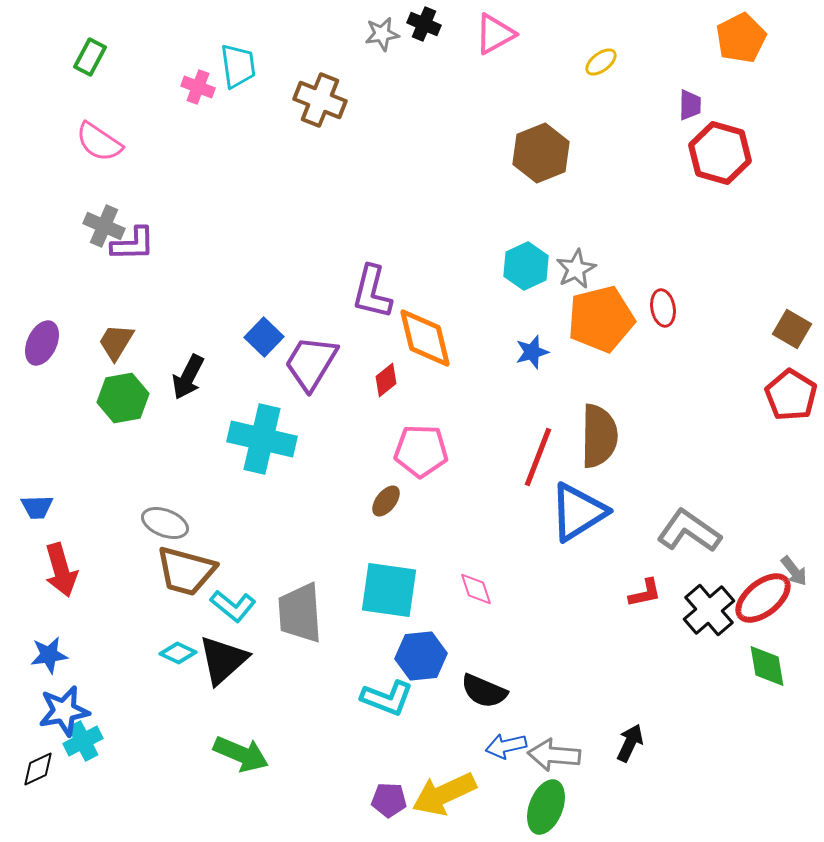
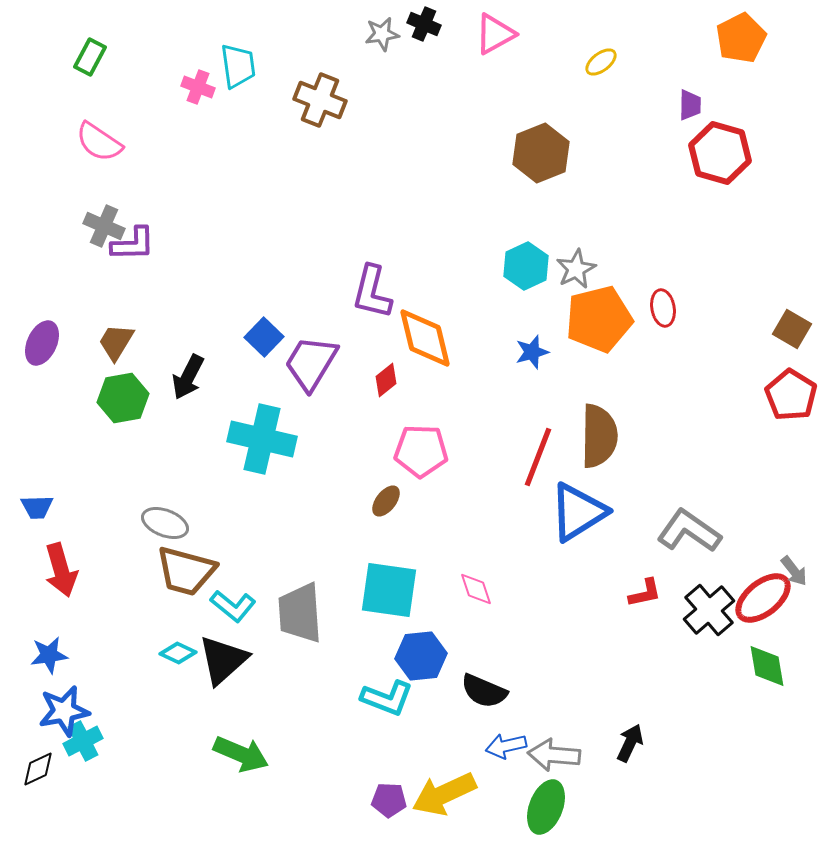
orange pentagon at (601, 319): moved 2 px left
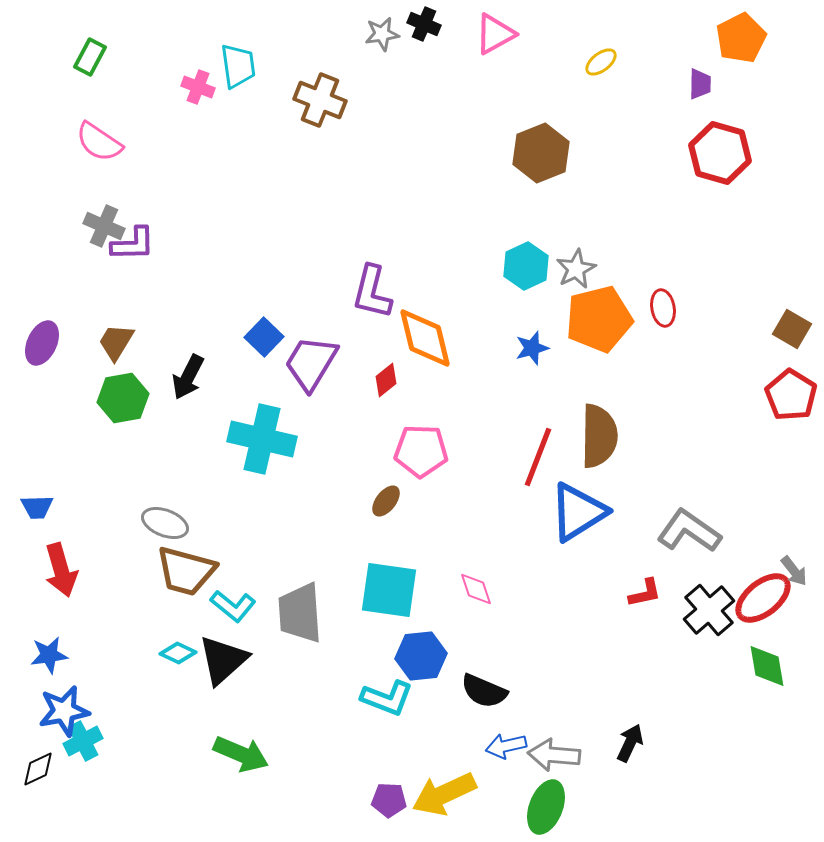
purple trapezoid at (690, 105): moved 10 px right, 21 px up
blue star at (532, 352): moved 4 px up
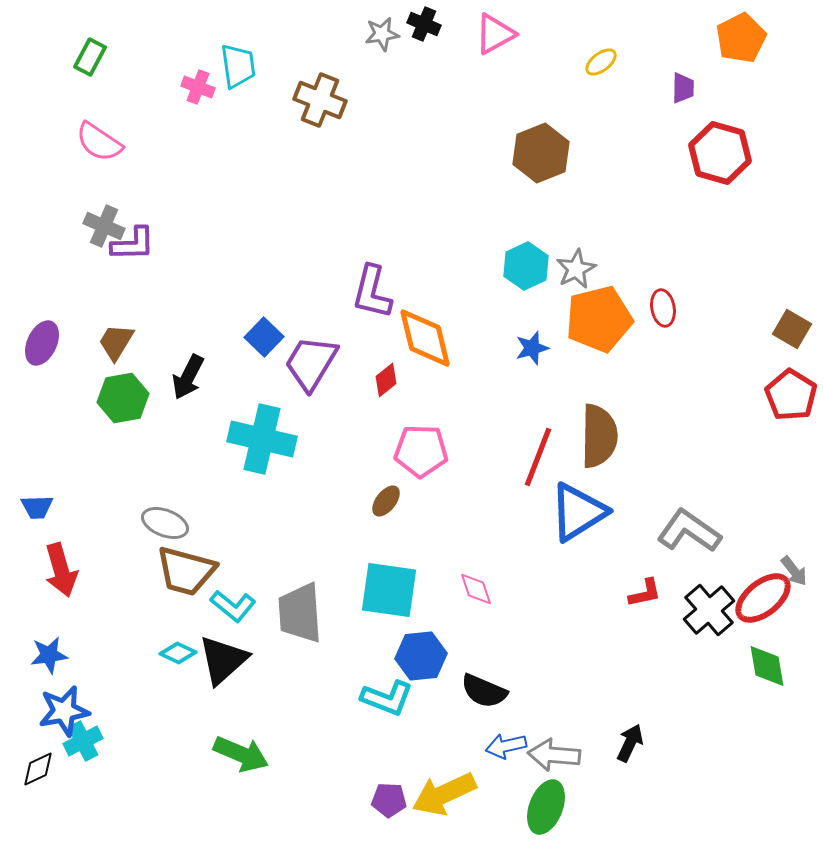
purple trapezoid at (700, 84): moved 17 px left, 4 px down
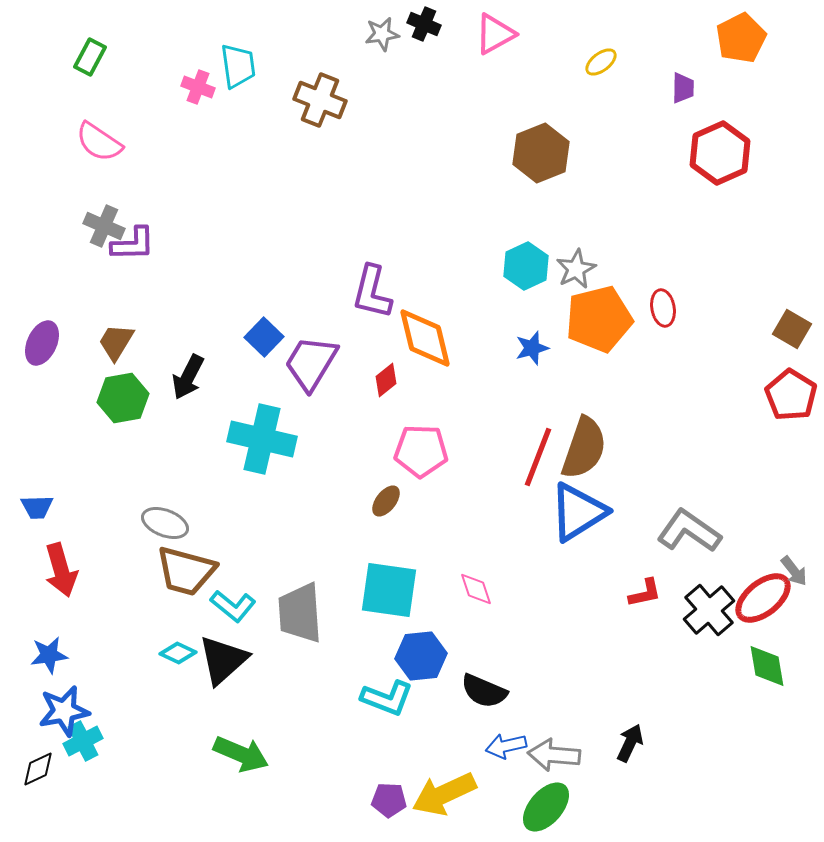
red hexagon at (720, 153): rotated 20 degrees clockwise
brown semicircle at (599, 436): moved 15 px left, 12 px down; rotated 18 degrees clockwise
green ellipse at (546, 807): rotated 20 degrees clockwise
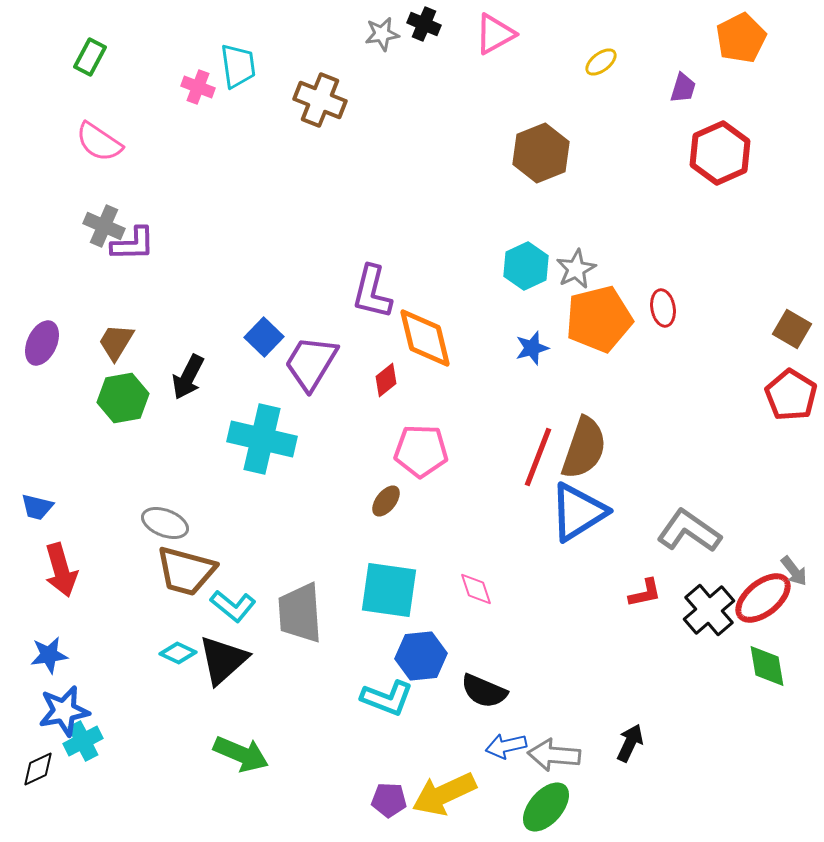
purple trapezoid at (683, 88): rotated 16 degrees clockwise
blue trapezoid at (37, 507): rotated 16 degrees clockwise
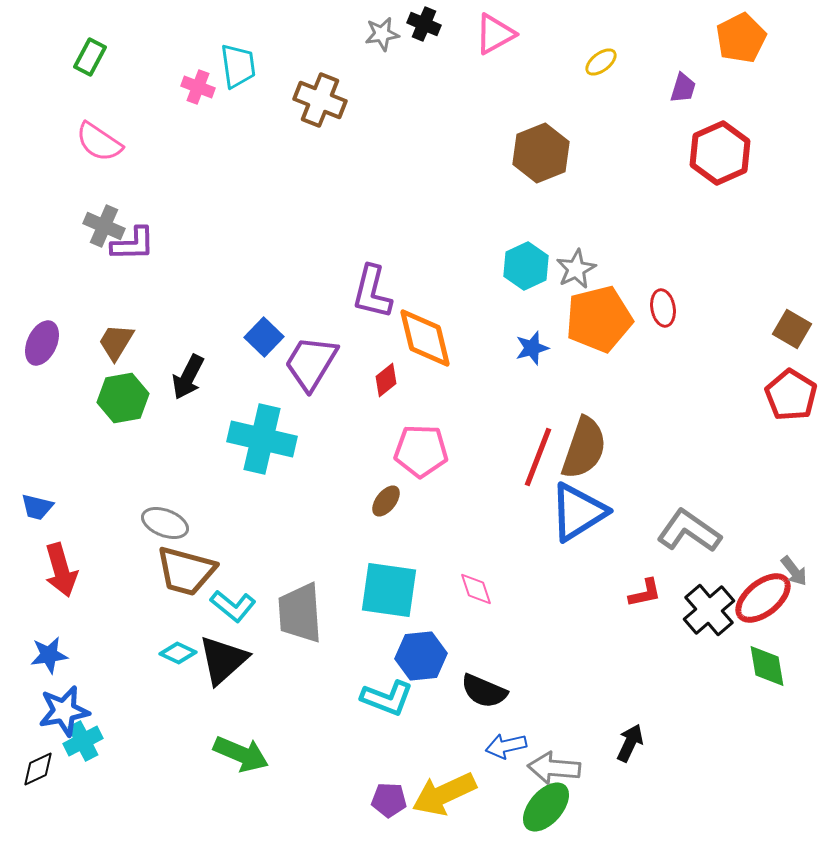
gray arrow at (554, 755): moved 13 px down
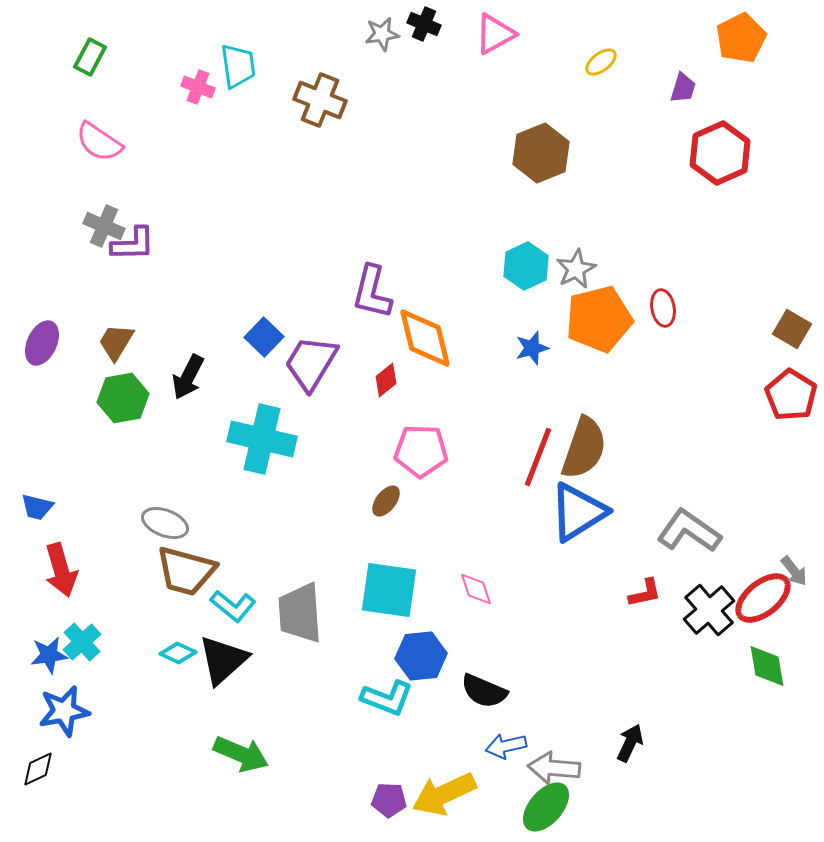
cyan cross at (83, 741): moved 1 px left, 99 px up; rotated 15 degrees counterclockwise
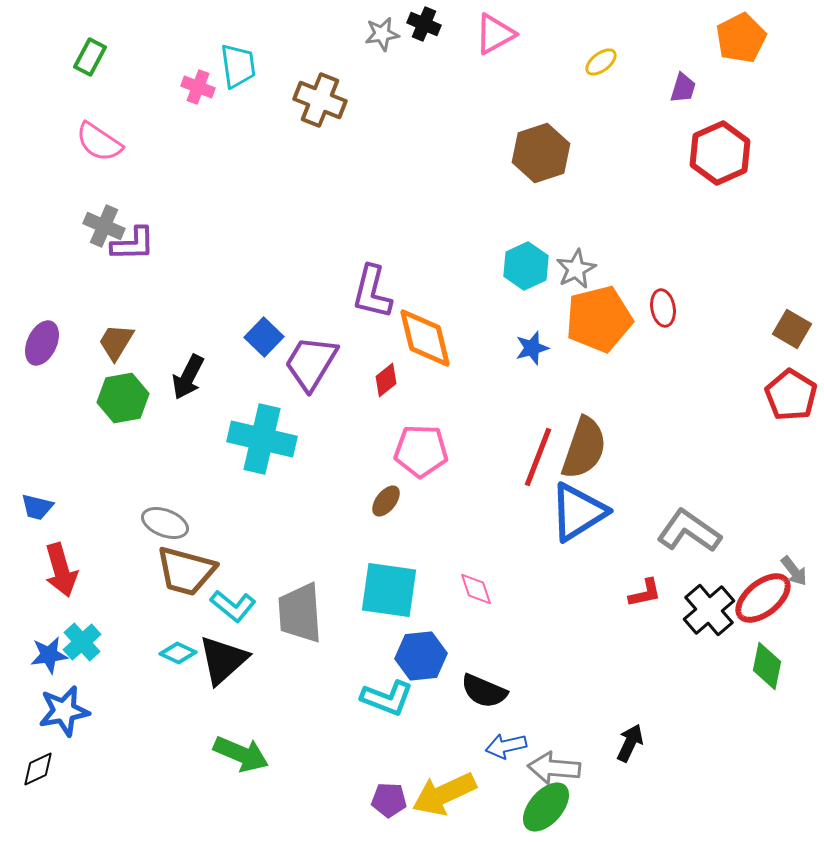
brown hexagon at (541, 153): rotated 4 degrees clockwise
green diamond at (767, 666): rotated 21 degrees clockwise
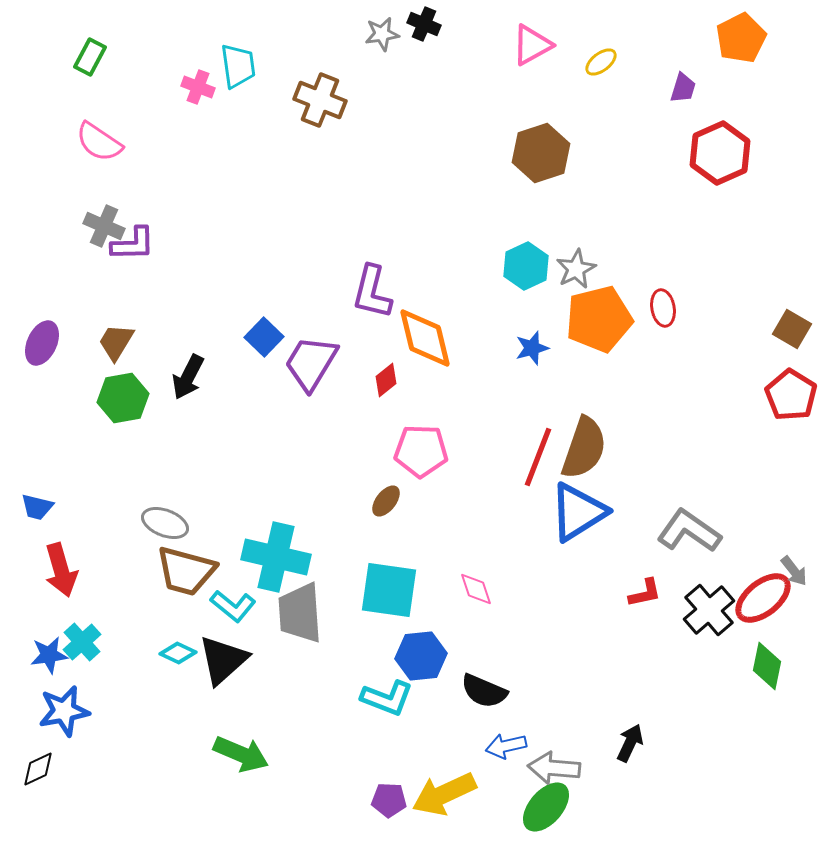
pink triangle at (495, 34): moved 37 px right, 11 px down
cyan cross at (262, 439): moved 14 px right, 118 px down
